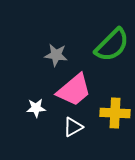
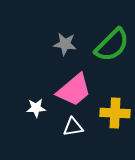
gray star: moved 9 px right, 11 px up
white triangle: rotated 20 degrees clockwise
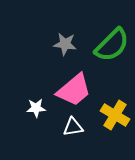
yellow cross: moved 2 px down; rotated 28 degrees clockwise
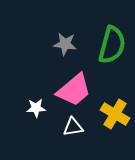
green semicircle: rotated 30 degrees counterclockwise
yellow cross: moved 1 px up
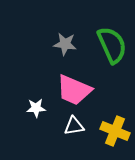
green semicircle: rotated 39 degrees counterclockwise
pink trapezoid: rotated 63 degrees clockwise
yellow cross: moved 17 px down; rotated 8 degrees counterclockwise
white triangle: moved 1 px right, 1 px up
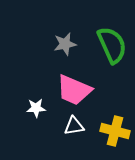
gray star: rotated 20 degrees counterclockwise
yellow cross: rotated 8 degrees counterclockwise
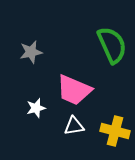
gray star: moved 34 px left, 8 px down
white star: rotated 12 degrees counterclockwise
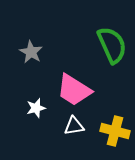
gray star: rotated 30 degrees counterclockwise
pink trapezoid: rotated 9 degrees clockwise
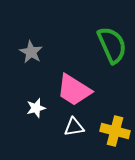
white triangle: moved 1 px down
